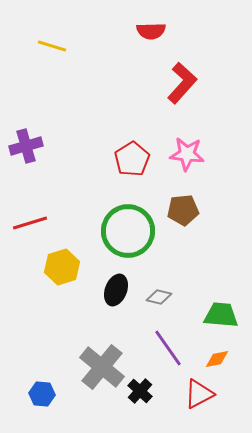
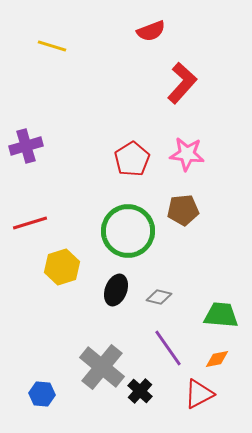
red semicircle: rotated 20 degrees counterclockwise
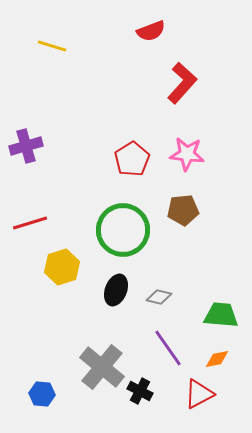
green circle: moved 5 px left, 1 px up
black cross: rotated 15 degrees counterclockwise
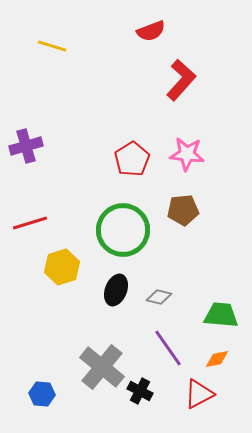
red L-shape: moved 1 px left, 3 px up
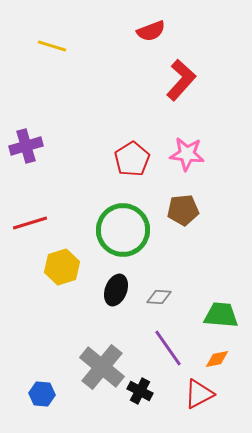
gray diamond: rotated 10 degrees counterclockwise
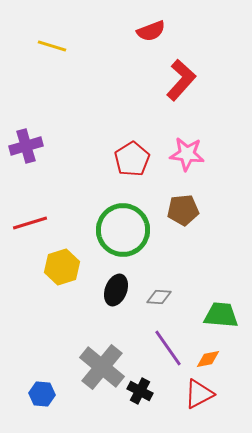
orange diamond: moved 9 px left
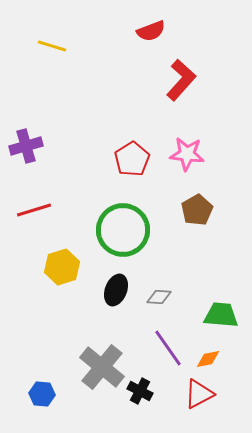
brown pentagon: moved 14 px right; rotated 24 degrees counterclockwise
red line: moved 4 px right, 13 px up
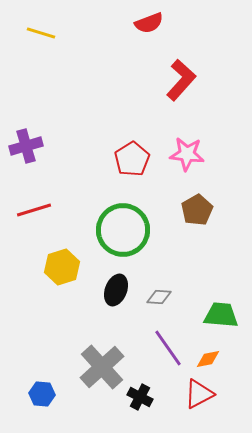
red semicircle: moved 2 px left, 8 px up
yellow line: moved 11 px left, 13 px up
gray cross: rotated 9 degrees clockwise
black cross: moved 6 px down
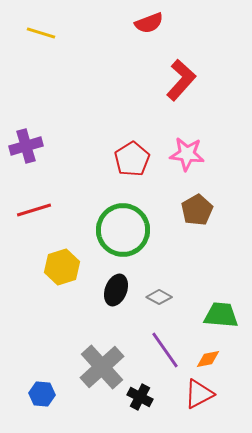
gray diamond: rotated 25 degrees clockwise
purple line: moved 3 px left, 2 px down
